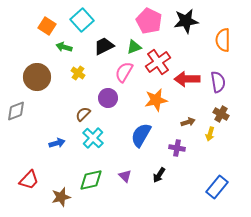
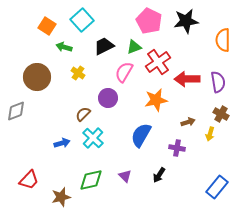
blue arrow: moved 5 px right
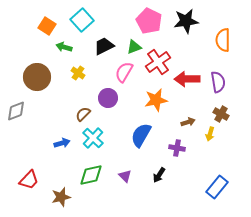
green diamond: moved 5 px up
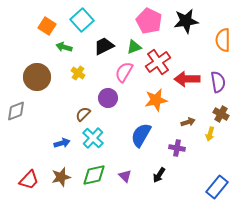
green diamond: moved 3 px right
brown star: moved 20 px up
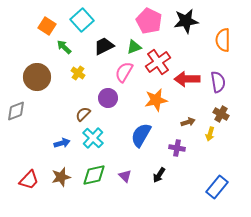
green arrow: rotated 28 degrees clockwise
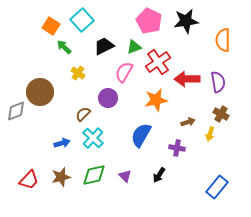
orange square: moved 4 px right
brown circle: moved 3 px right, 15 px down
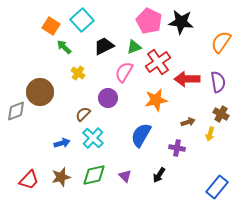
black star: moved 5 px left, 1 px down; rotated 15 degrees clockwise
orange semicircle: moved 2 px left, 2 px down; rotated 35 degrees clockwise
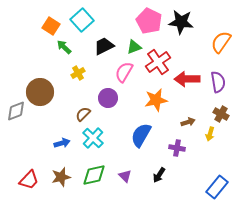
yellow cross: rotated 24 degrees clockwise
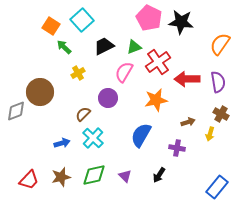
pink pentagon: moved 3 px up
orange semicircle: moved 1 px left, 2 px down
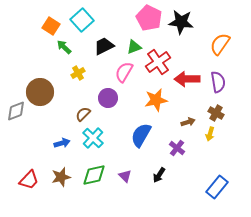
brown cross: moved 5 px left, 1 px up
purple cross: rotated 28 degrees clockwise
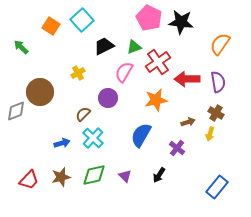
green arrow: moved 43 px left
